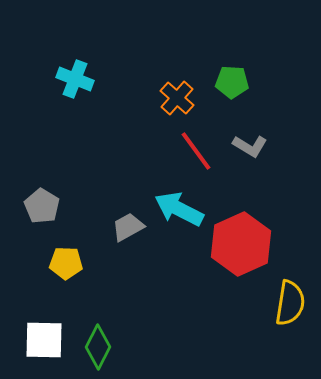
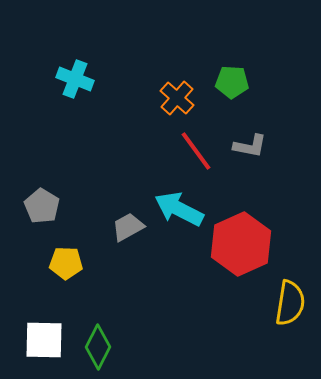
gray L-shape: rotated 20 degrees counterclockwise
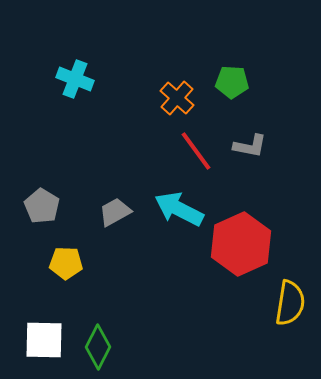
gray trapezoid: moved 13 px left, 15 px up
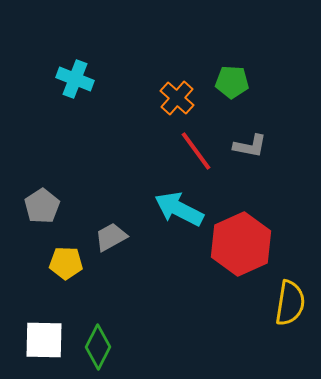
gray pentagon: rotated 8 degrees clockwise
gray trapezoid: moved 4 px left, 25 px down
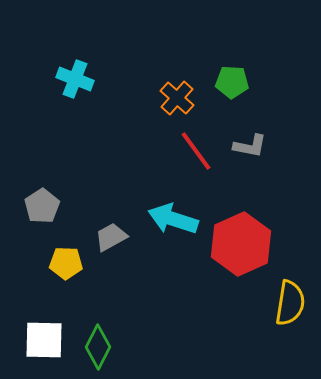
cyan arrow: moved 6 px left, 10 px down; rotated 9 degrees counterclockwise
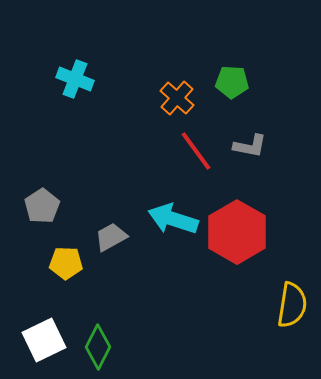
red hexagon: moved 4 px left, 12 px up; rotated 6 degrees counterclockwise
yellow semicircle: moved 2 px right, 2 px down
white square: rotated 27 degrees counterclockwise
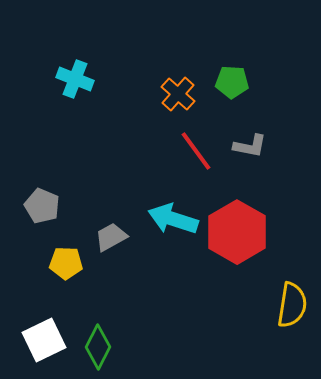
orange cross: moved 1 px right, 4 px up
gray pentagon: rotated 16 degrees counterclockwise
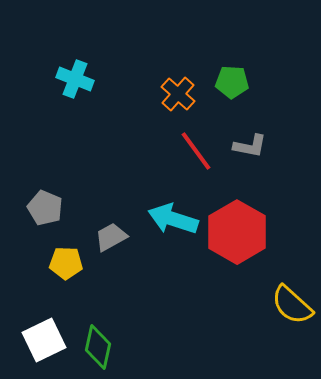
gray pentagon: moved 3 px right, 2 px down
yellow semicircle: rotated 123 degrees clockwise
green diamond: rotated 15 degrees counterclockwise
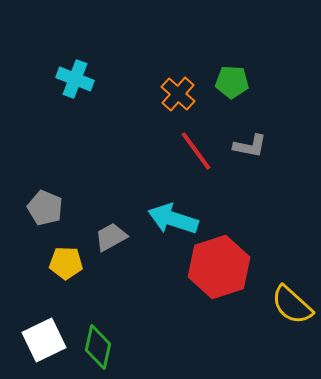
red hexagon: moved 18 px left, 35 px down; rotated 12 degrees clockwise
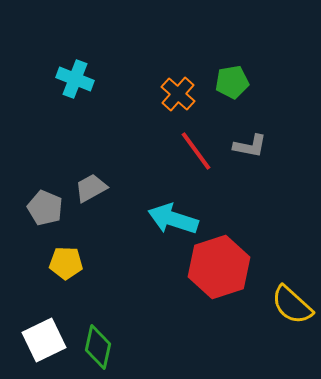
green pentagon: rotated 12 degrees counterclockwise
gray trapezoid: moved 20 px left, 49 px up
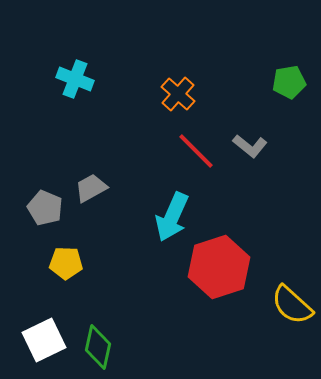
green pentagon: moved 57 px right
gray L-shape: rotated 28 degrees clockwise
red line: rotated 9 degrees counterclockwise
cyan arrow: moved 1 px left, 2 px up; rotated 84 degrees counterclockwise
